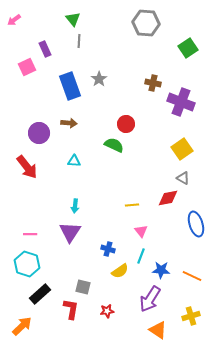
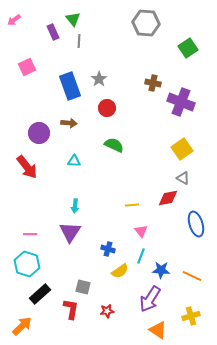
purple rectangle: moved 8 px right, 17 px up
red circle: moved 19 px left, 16 px up
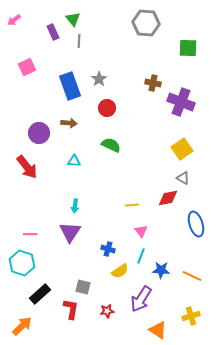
green square: rotated 36 degrees clockwise
green semicircle: moved 3 px left
cyan hexagon: moved 5 px left, 1 px up
purple arrow: moved 9 px left
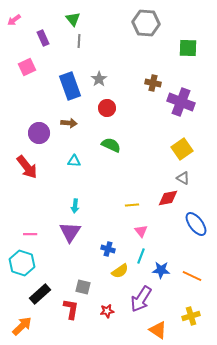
purple rectangle: moved 10 px left, 6 px down
blue ellipse: rotated 20 degrees counterclockwise
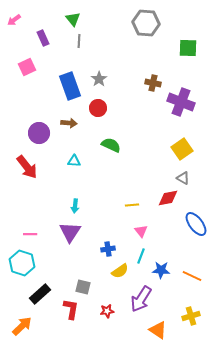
red circle: moved 9 px left
blue cross: rotated 24 degrees counterclockwise
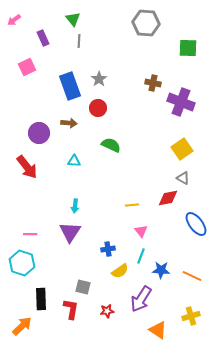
black rectangle: moved 1 px right, 5 px down; rotated 50 degrees counterclockwise
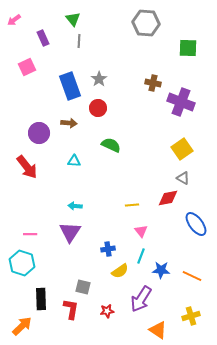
cyan arrow: rotated 88 degrees clockwise
